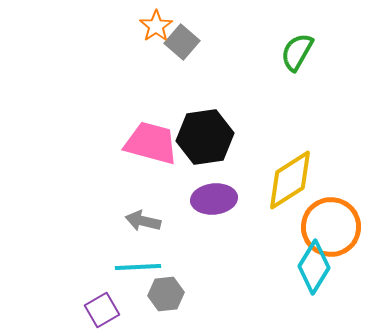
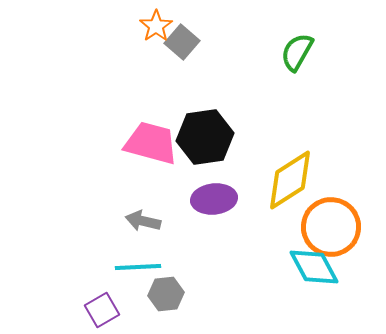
cyan diamond: rotated 60 degrees counterclockwise
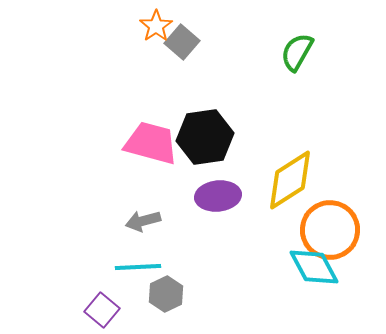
purple ellipse: moved 4 px right, 3 px up
gray arrow: rotated 28 degrees counterclockwise
orange circle: moved 1 px left, 3 px down
gray hexagon: rotated 20 degrees counterclockwise
purple square: rotated 20 degrees counterclockwise
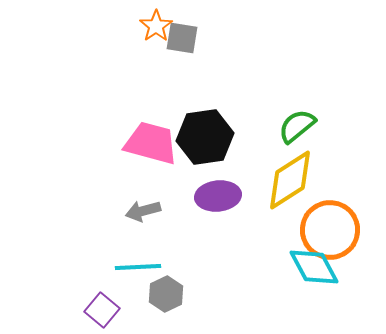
gray square: moved 4 px up; rotated 32 degrees counterclockwise
green semicircle: moved 74 px down; rotated 21 degrees clockwise
gray arrow: moved 10 px up
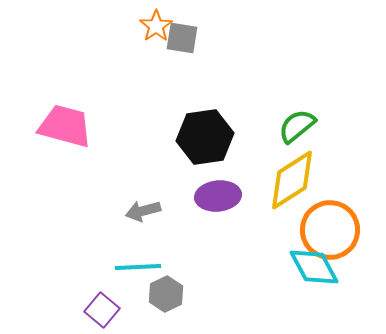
pink trapezoid: moved 86 px left, 17 px up
yellow diamond: moved 2 px right
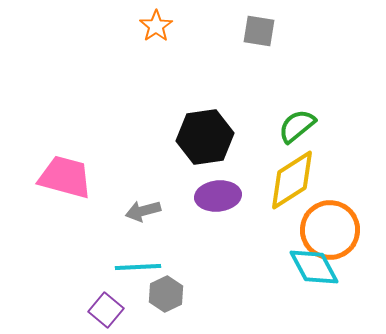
gray square: moved 77 px right, 7 px up
pink trapezoid: moved 51 px down
purple square: moved 4 px right
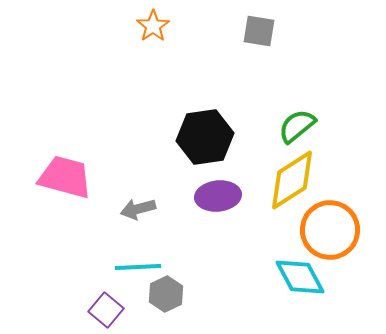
orange star: moved 3 px left
gray arrow: moved 5 px left, 2 px up
cyan diamond: moved 14 px left, 10 px down
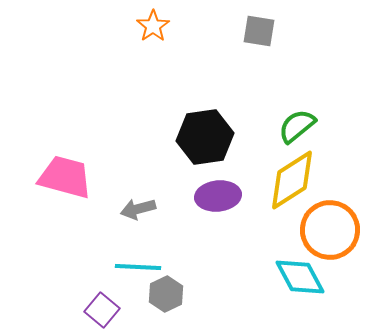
cyan line: rotated 6 degrees clockwise
purple square: moved 4 px left
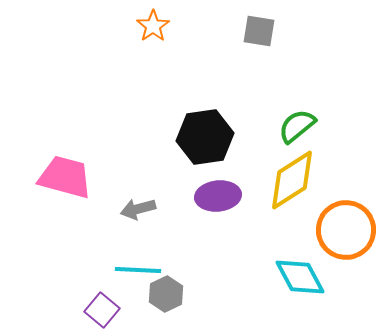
orange circle: moved 16 px right
cyan line: moved 3 px down
